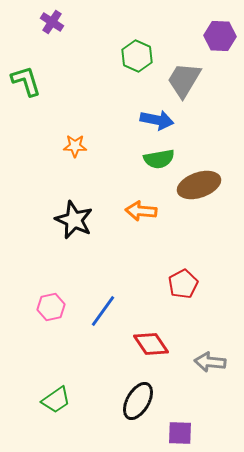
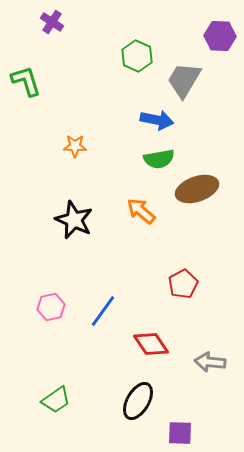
brown ellipse: moved 2 px left, 4 px down
orange arrow: rotated 36 degrees clockwise
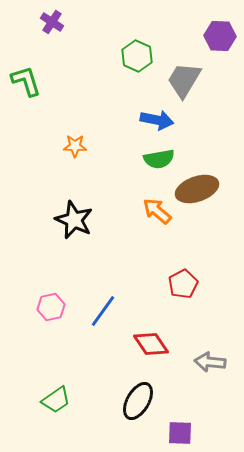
orange arrow: moved 16 px right
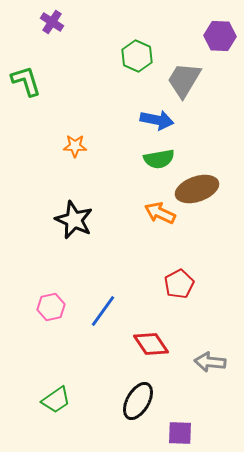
orange arrow: moved 3 px right, 2 px down; rotated 16 degrees counterclockwise
red pentagon: moved 4 px left
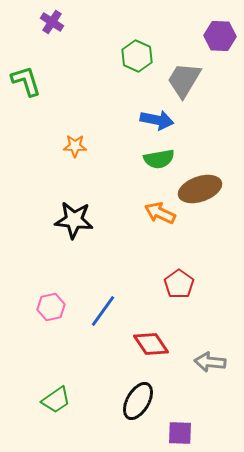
brown ellipse: moved 3 px right
black star: rotated 18 degrees counterclockwise
red pentagon: rotated 8 degrees counterclockwise
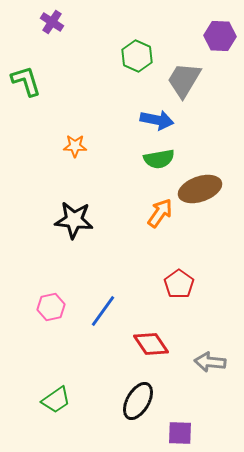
orange arrow: rotated 100 degrees clockwise
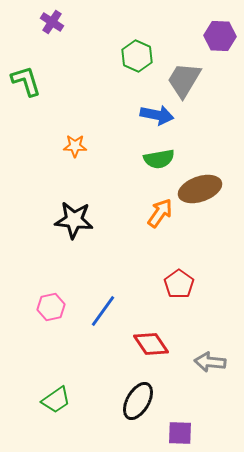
blue arrow: moved 5 px up
